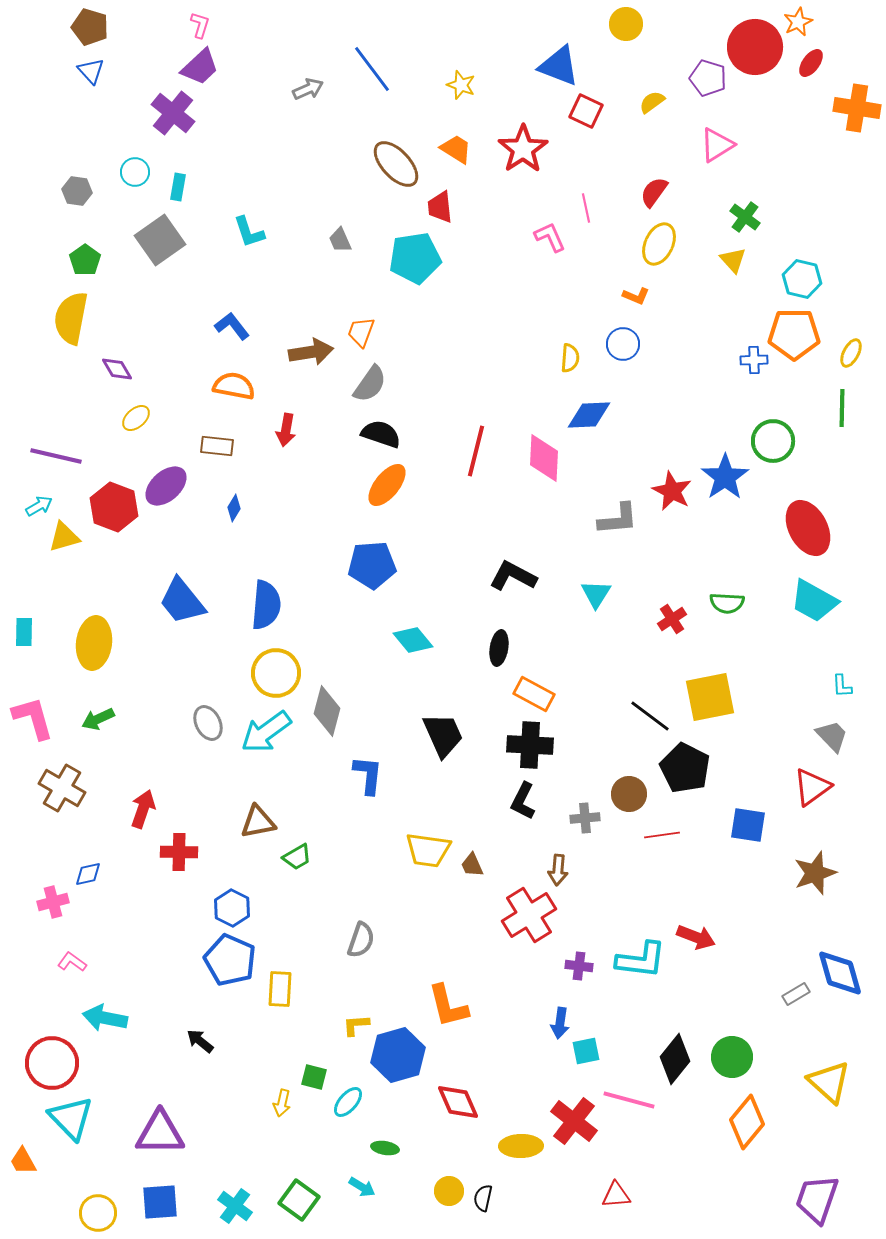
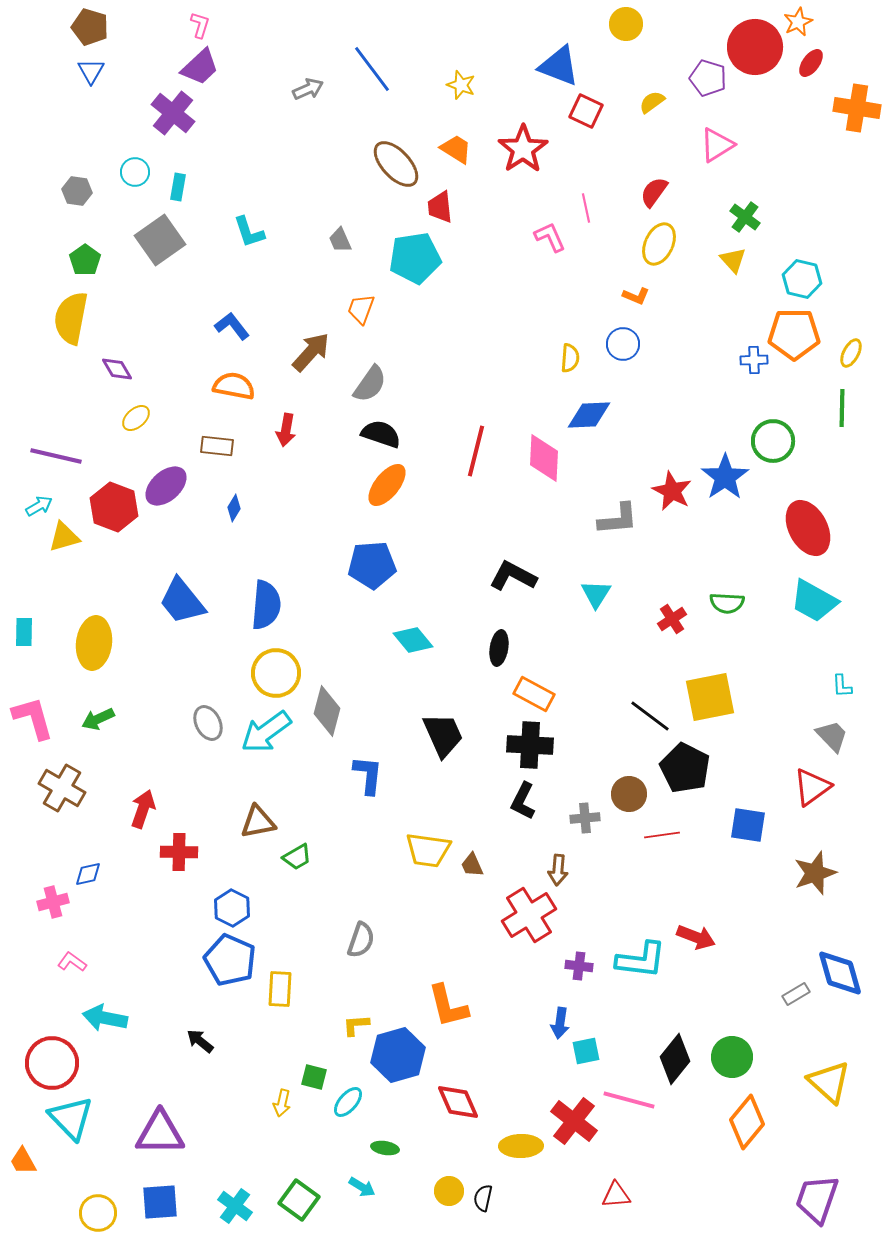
blue triangle at (91, 71): rotated 12 degrees clockwise
orange trapezoid at (361, 332): moved 23 px up
brown arrow at (311, 352): rotated 39 degrees counterclockwise
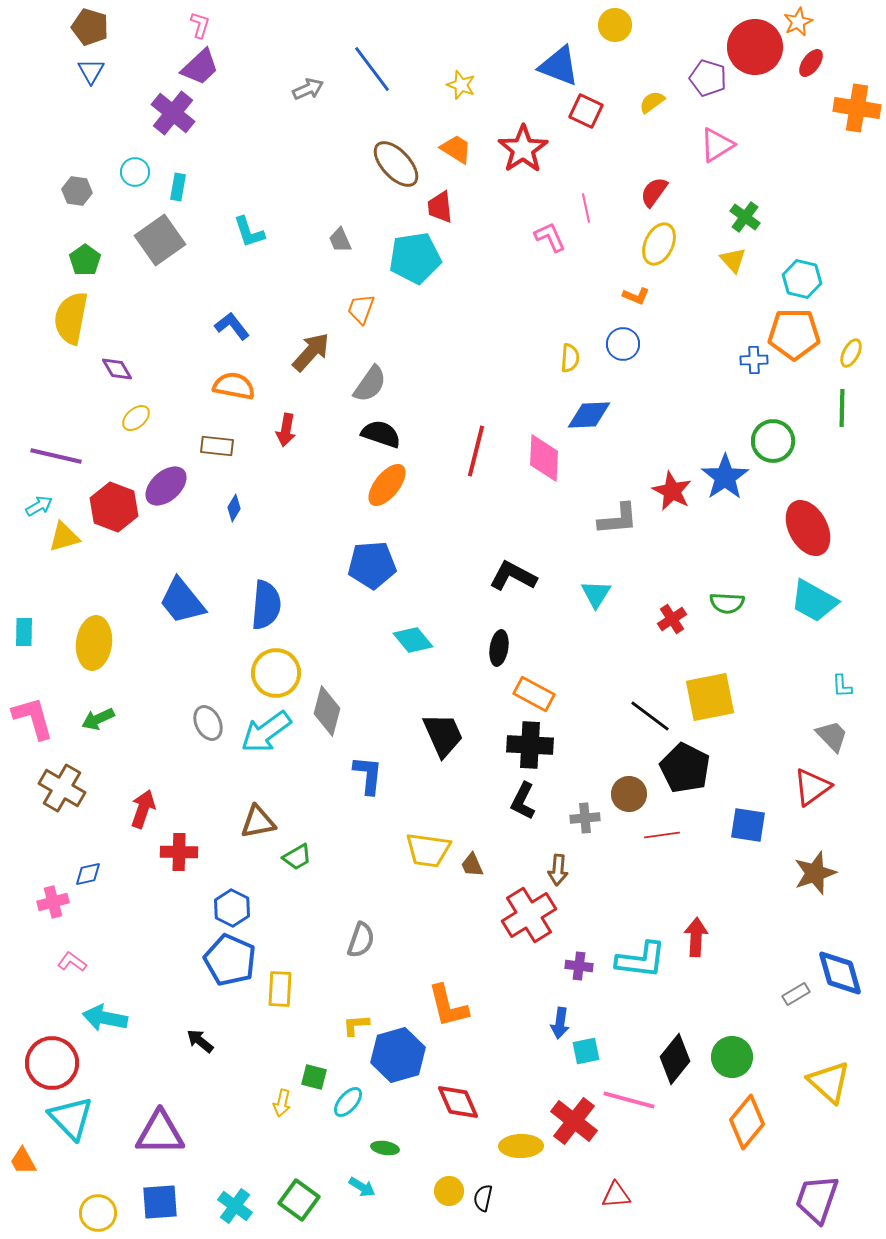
yellow circle at (626, 24): moved 11 px left, 1 px down
red arrow at (696, 937): rotated 108 degrees counterclockwise
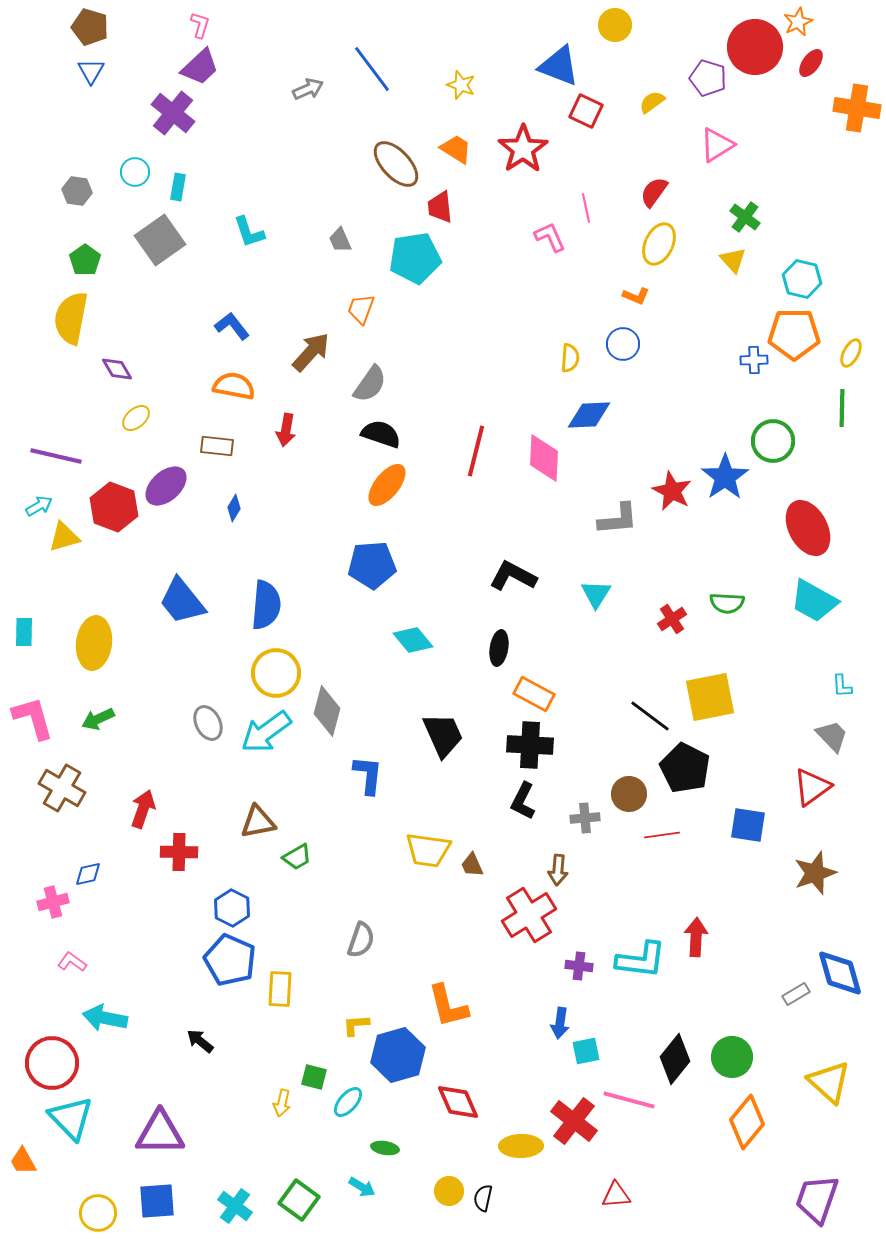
blue square at (160, 1202): moved 3 px left, 1 px up
